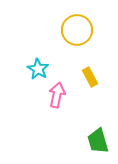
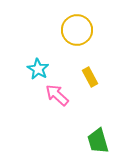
pink arrow: rotated 60 degrees counterclockwise
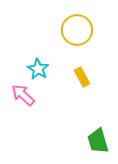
yellow rectangle: moved 8 px left
pink arrow: moved 34 px left
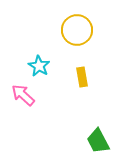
cyan star: moved 1 px right, 3 px up
yellow rectangle: rotated 18 degrees clockwise
green trapezoid: rotated 12 degrees counterclockwise
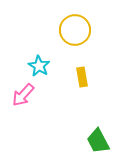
yellow circle: moved 2 px left
pink arrow: rotated 90 degrees counterclockwise
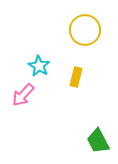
yellow circle: moved 10 px right
yellow rectangle: moved 6 px left; rotated 24 degrees clockwise
